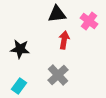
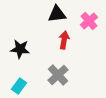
pink cross: rotated 12 degrees clockwise
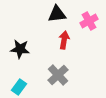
pink cross: rotated 12 degrees clockwise
cyan rectangle: moved 1 px down
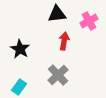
red arrow: moved 1 px down
black star: rotated 24 degrees clockwise
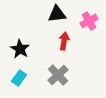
cyan rectangle: moved 9 px up
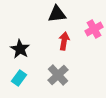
pink cross: moved 5 px right, 8 px down
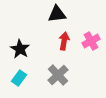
pink cross: moved 3 px left, 12 px down
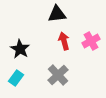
red arrow: rotated 24 degrees counterclockwise
cyan rectangle: moved 3 px left
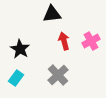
black triangle: moved 5 px left
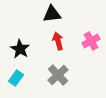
red arrow: moved 6 px left
